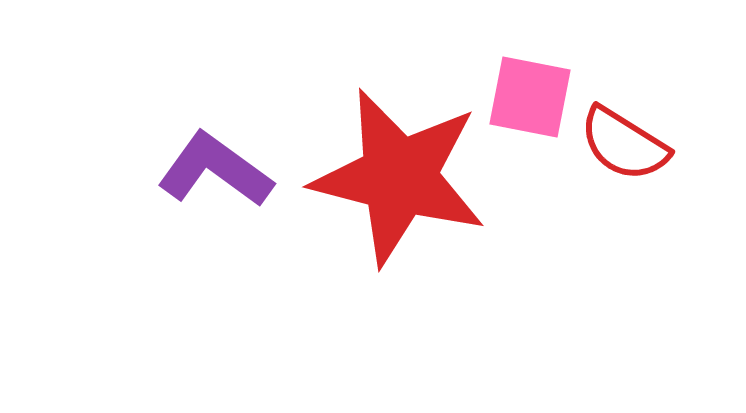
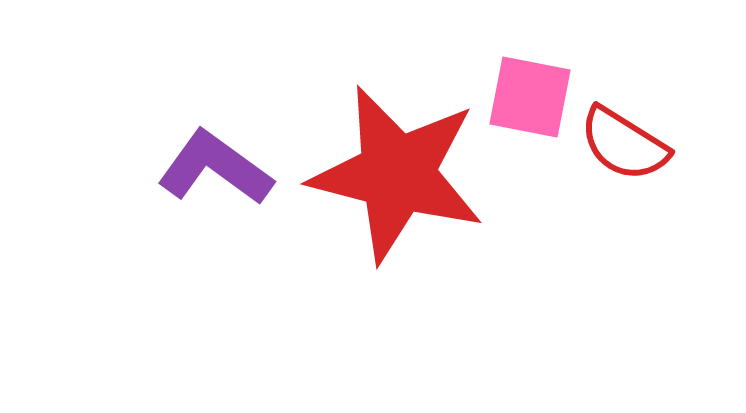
purple L-shape: moved 2 px up
red star: moved 2 px left, 3 px up
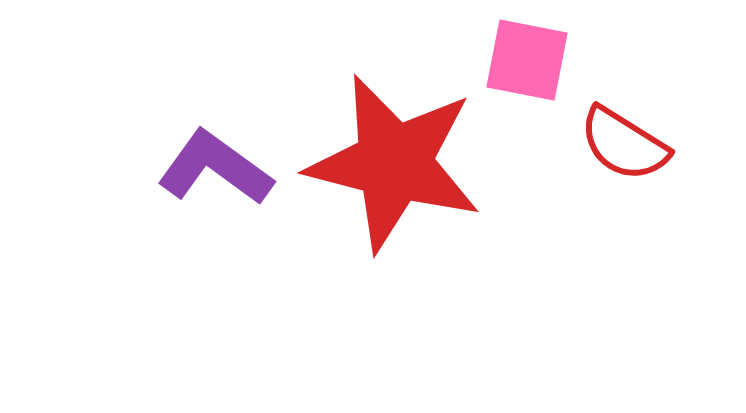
pink square: moved 3 px left, 37 px up
red star: moved 3 px left, 11 px up
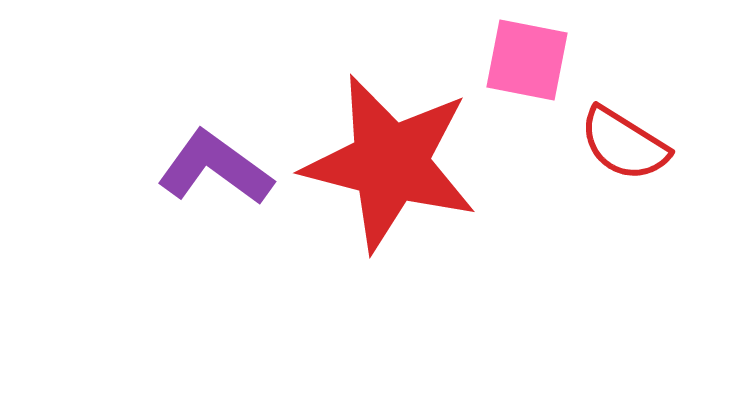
red star: moved 4 px left
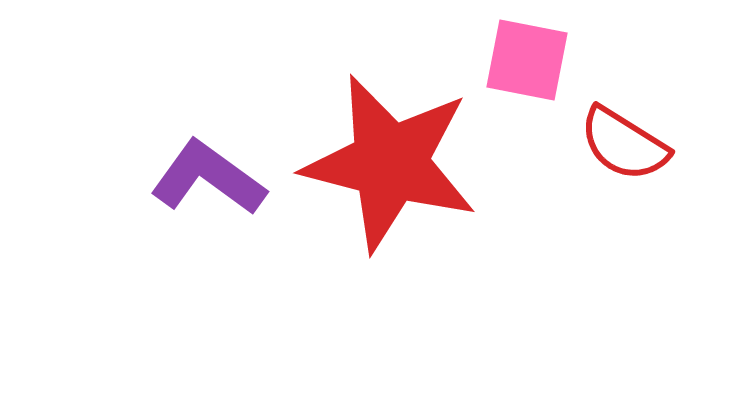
purple L-shape: moved 7 px left, 10 px down
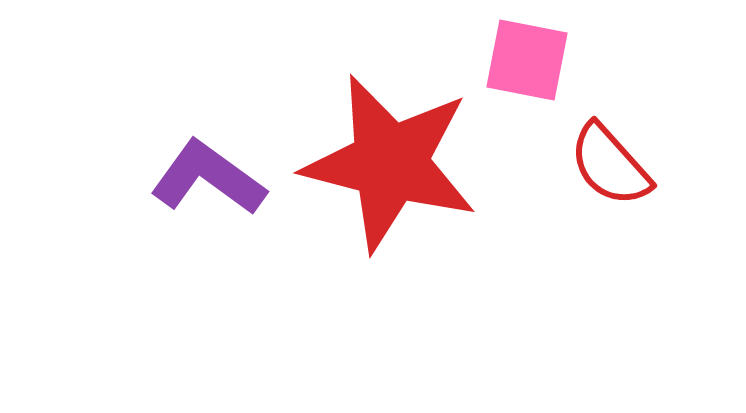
red semicircle: moved 14 px left, 21 px down; rotated 16 degrees clockwise
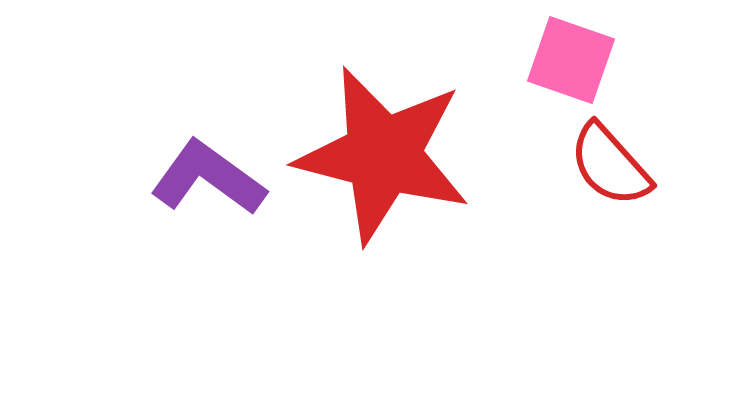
pink square: moved 44 px right; rotated 8 degrees clockwise
red star: moved 7 px left, 8 px up
